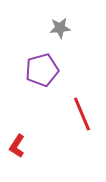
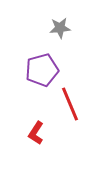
red line: moved 12 px left, 10 px up
red L-shape: moved 19 px right, 13 px up
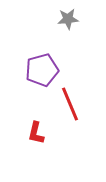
gray star: moved 8 px right, 9 px up
red L-shape: rotated 20 degrees counterclockwise
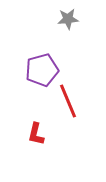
red line: moved 2 px left, 3 px up
red L-shape: moved 1 px down
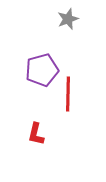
gray star: rotated 15 degrees counterclockwise
red line: moved 7 px up; rotated 24 degrees clockwise
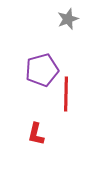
red line: moved 2 px left
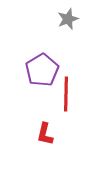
purple pentagon: rotated 16 degrees counterclockwise
red L-shape: moved 9 px right
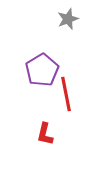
red line: rotated 12 degrees counterclockwise
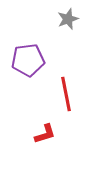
purple pentagon: moved 14 px left, 10 px up; rotated 24 degrees clockwise
red L-shape: rotated 120 degrees counterclockwise
